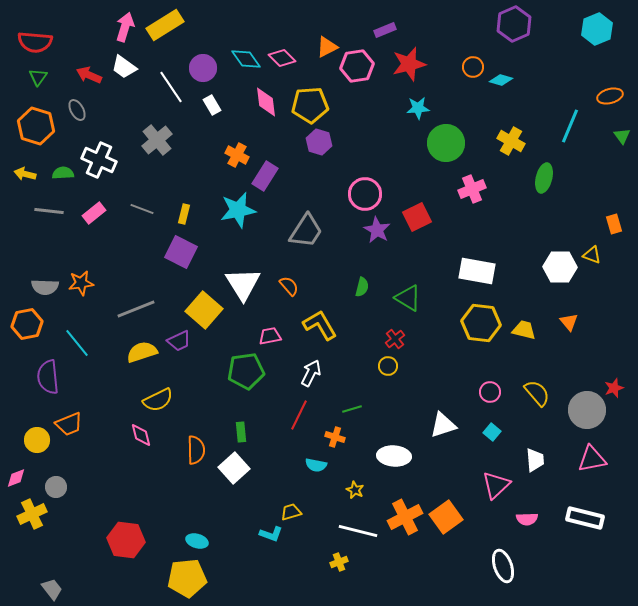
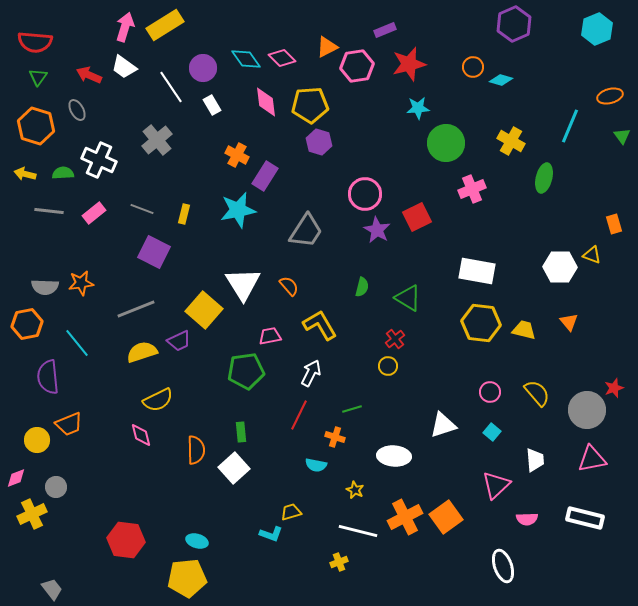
purple square at (181, 252): moved 27 px left
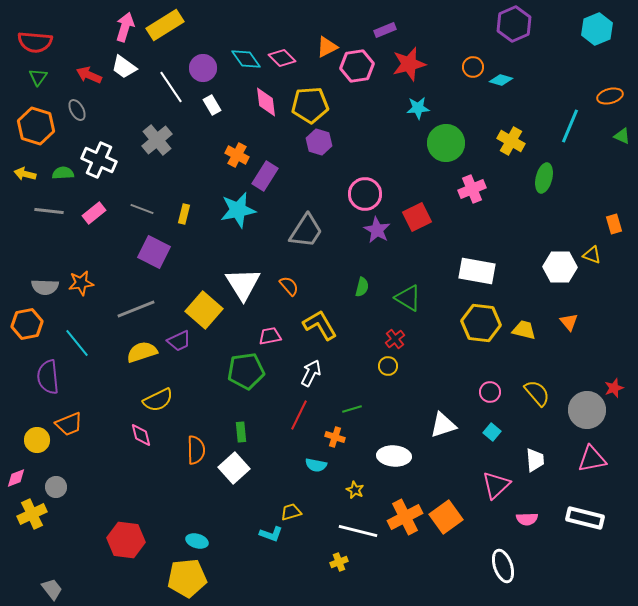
green triangle at (622, 136): rotated 30 degrees counterclockwise
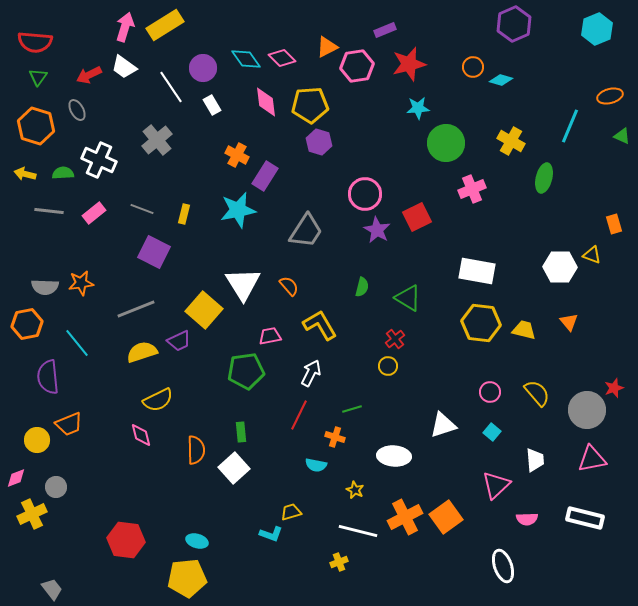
red arrow at (89, 75): rotated 50 degrees counterclockwise
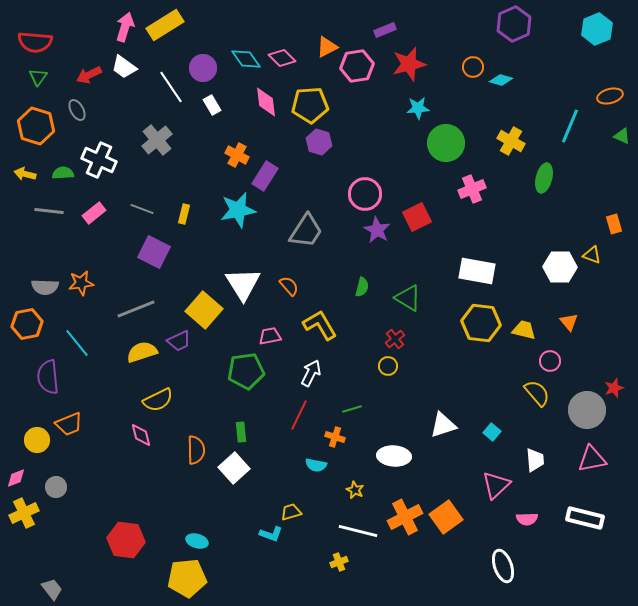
pink circle at (490, 392): moved 60 px right, 31 px up
yellow cross at (32, 514): moved 8 px left, 1 px up
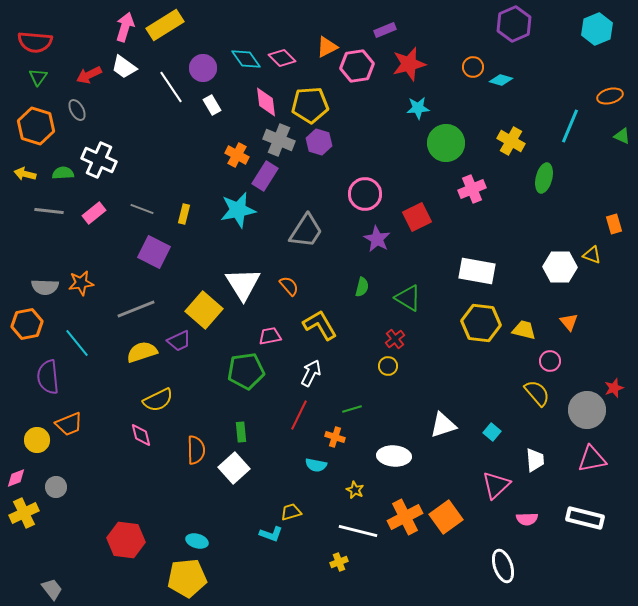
gray cross at (157, 140): moved 122 px right; rotated 28 degrees counterclockwise
purple star at (377, 230): moved 9 px down
